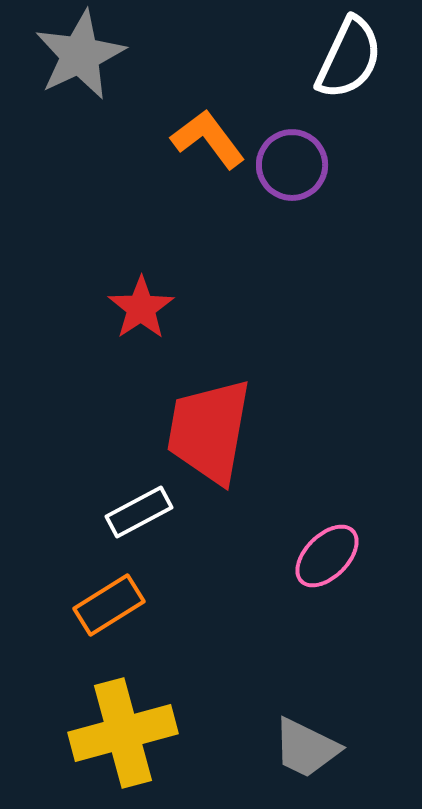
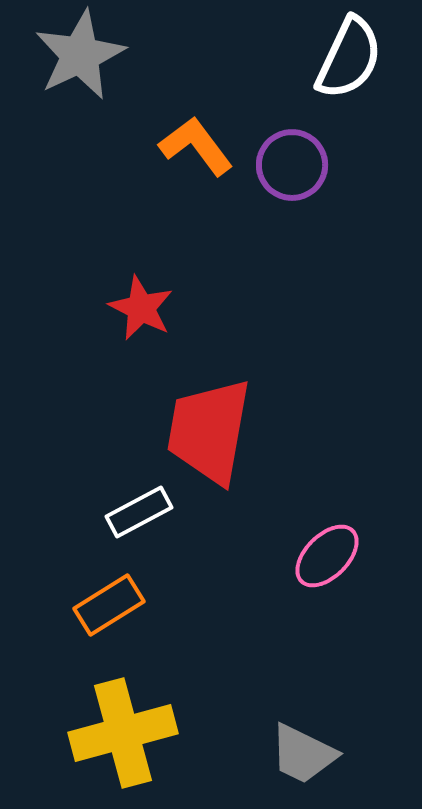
orange L-shape: moved 12 px left, 7 px down
red star: rotated 12 degrees counterclockwise
gray trapezoid: moved 3 px left, 6 px down
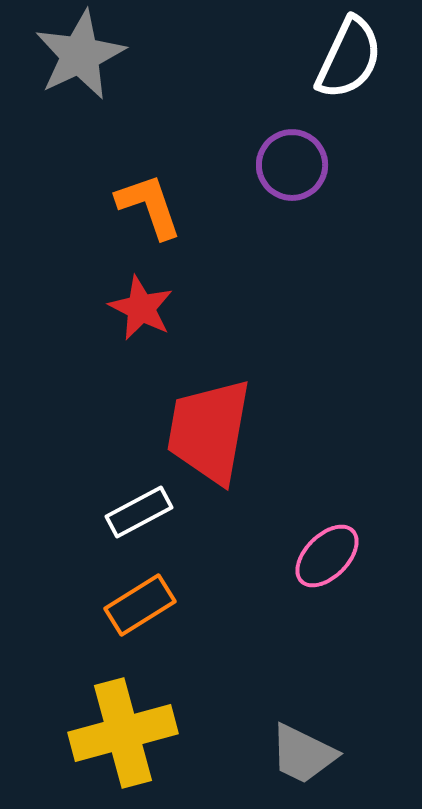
orange L-shape: moved 47 px left, 60 px down; rotated 18 degrees clockwise
orange rectangle: moved 31 px right
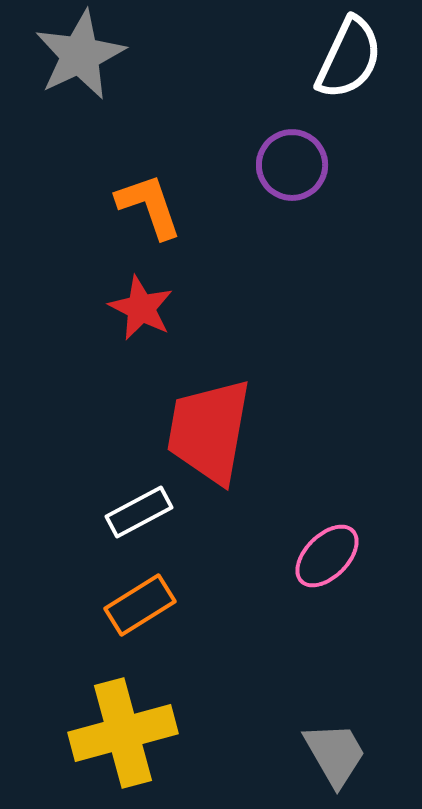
gray trapezoid: moved 32 px right; rotated 146 degrees counterclockwise
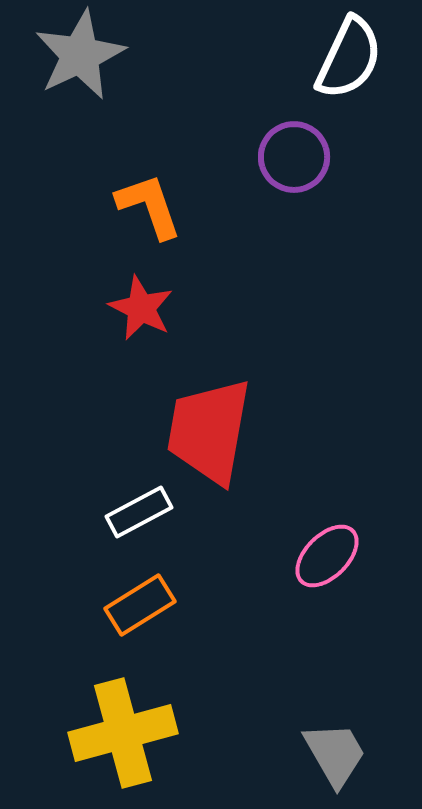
purple circle: moved 2 px right, 8 px up
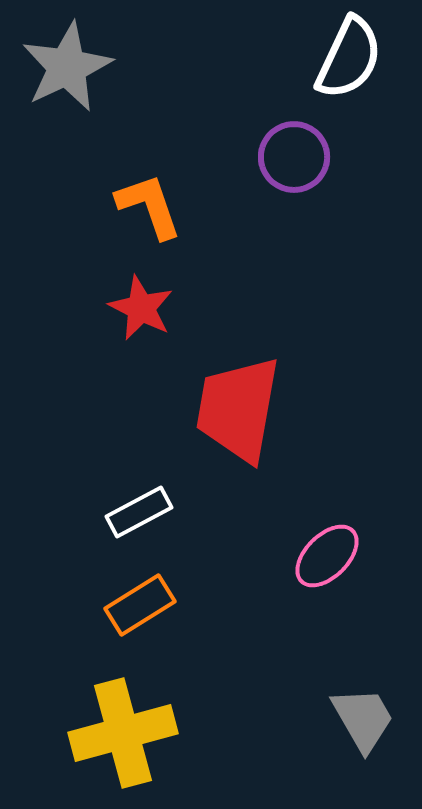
gray star: moved 13 px left, 12 px down
red trapezoid: moved 29 px right, 22 px up
gray trapezoid: moved 28 px right, 35 px up
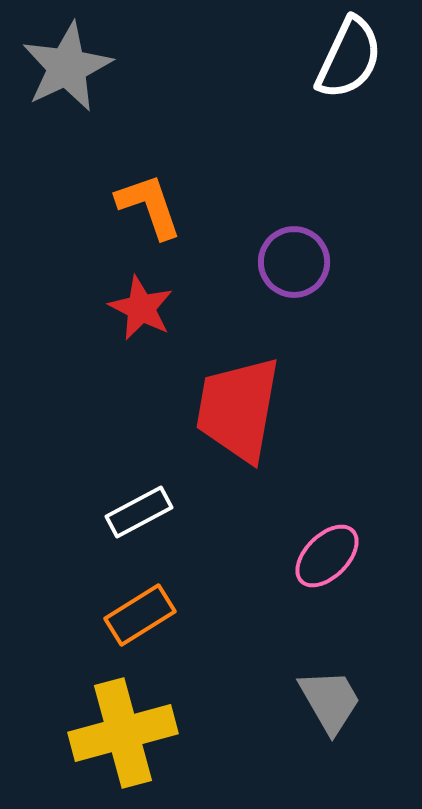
purple circle: moved 105 px down
orange rectangle: moved 10 px down
gray trapezoid: moved 33 px left, 18 px up
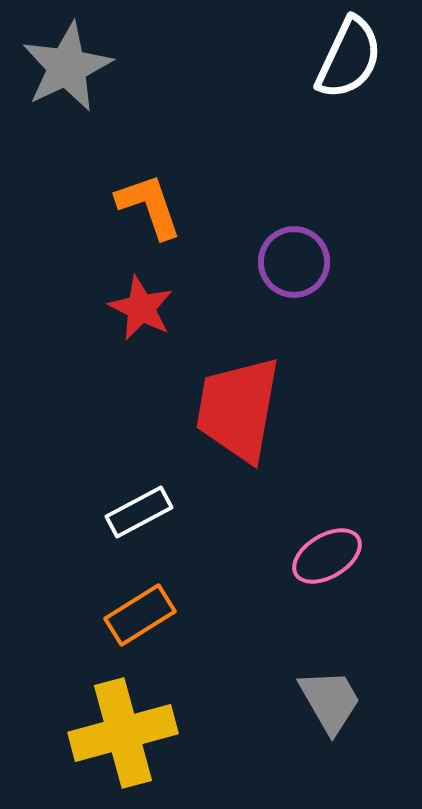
pink ellipse: rotated 14 degrees clockwise
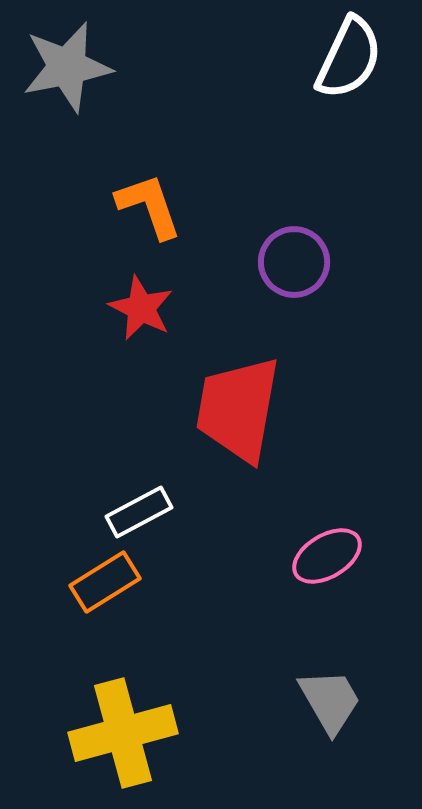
gray star: rotated 14 degrees clockwise
orange rectangle: moved 35 px left, 33 px up
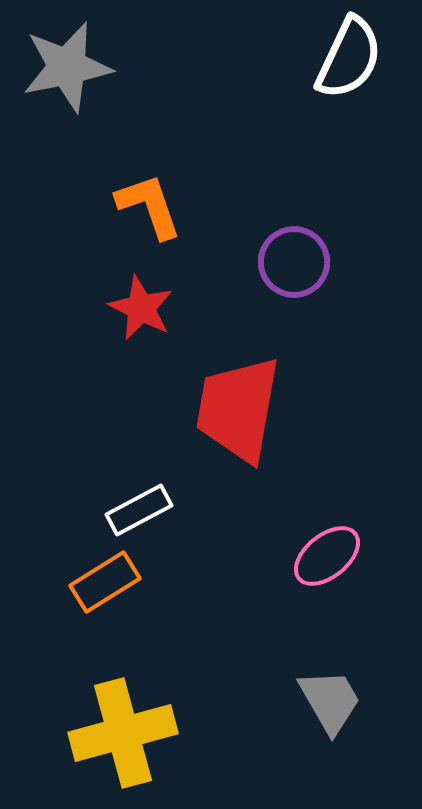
white rectangle: moved 2 px up
pink ellipse: rotated 8 degrees counterclockwise
